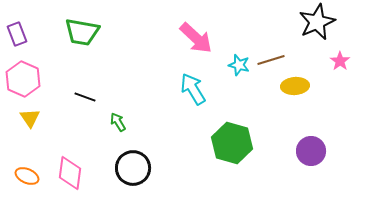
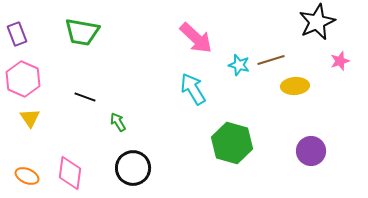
pink star: rotated 18 degrees clockwise
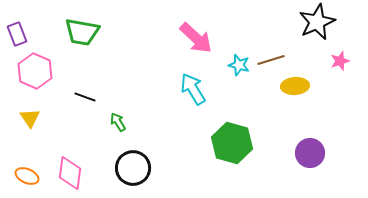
pink hexagon: moved 12 px right, 8 px up
purple circle: moved 1 px left, 2 px down
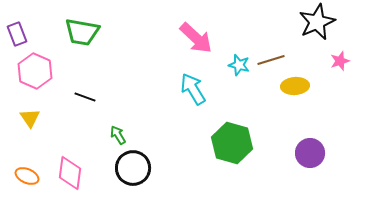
green arrow: moved 13 px down
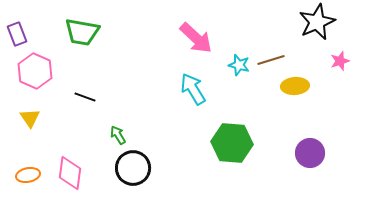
green hexagon: rotated 12 degrees counterclockwise
orange ellipse: moved 1 px right, 1 px up; rotated 35 degrees counterclockwise
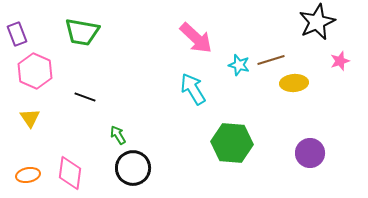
yellow ellipse: moved 1 px left, 3 px up
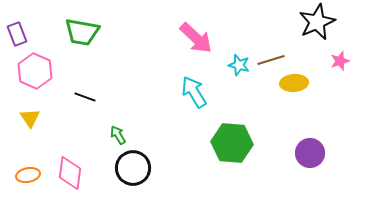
cyan arrow: moved 1 px right, 3 px down
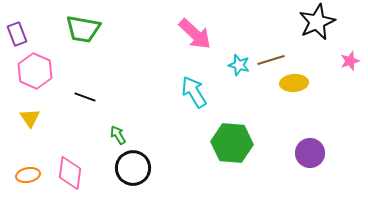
green trapezoid: moved 1 px right, 3 px up
pink arrow: moved 1 px left, 4 px up
pink star: moved 10 px right
